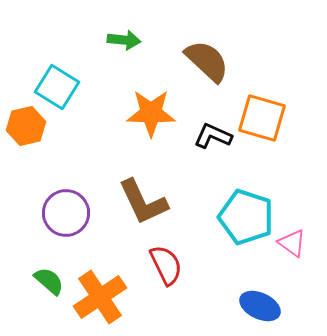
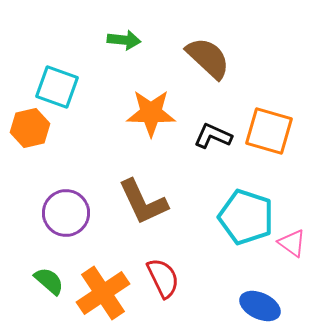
brown semicircle: moved 1 px right, 3 px up
cyan square: rotated 12 degrees counterclockwise
orange square: moved 7 px right, 13 px down
orange hexagon: moved 4 px right, 2 px down
red semicircle: moved 3 px left, 13 px down
orange cross: moved 3 px right, 4 px up
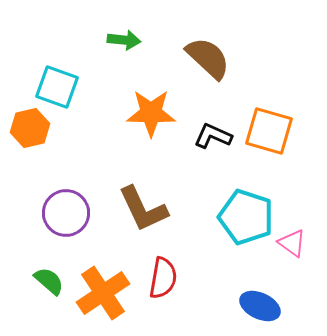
brown L-shape: moved 7 px down
red semicircle: rotated 36 degrees clockwise
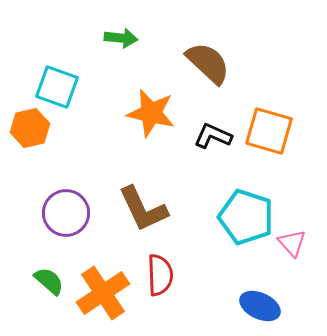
green arrow: moved 3 px left, 2 px up
brown semicircle: moved 5 px down
orange star: rotated 12 degrees clockwise
pink triangle: rotated 12 degrees clockwise
red semicircle: moved 3 px left, 3 px up; rotated 12 degrees counterclockwise
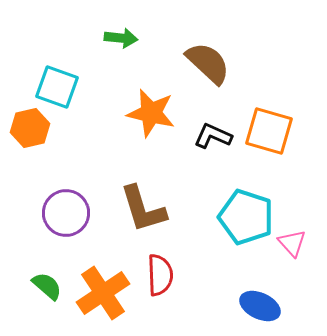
brown L-shape: rotated 8 degrees clockwise
green semicircle: moved 2 px left, 5 px down
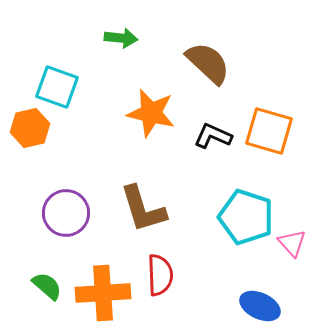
orange cross: rotated 30 degrees clockwise
